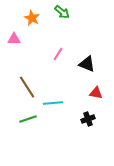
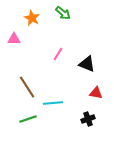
green arrow: moved 1 px right, 1 px down
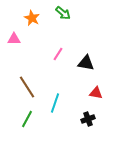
black triangle: moved 1 px left, 1 px up; rotated 12 degrees counterclockwise
cyan line: moved 2 px right; rotated 66 degrees counterclockwise
green line: moved 1 px left; rotated 42 degrees counterclockwise
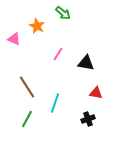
orange star: moved 5 px right, 8 px down
pink triangle: rotated 24 degrees clockwise
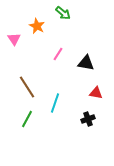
pink triangle: rotated 32 degrees clockwise
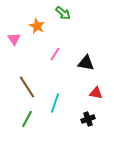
pink line: moved 3 px left
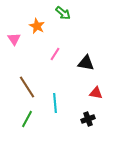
cyan line: rotated 24 degrees counterclockwise
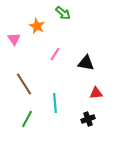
brown line: moved 3 px left, 3 px up
red triangle: rotated 16 degrees counterclockwise
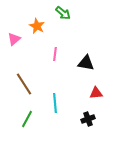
pink triangle: rotated 24 degrees clockwise
pink line: rotated 24 degrees counterclockwise
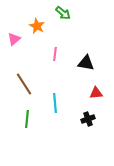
green line: rotated 24 degrees counterclockwise
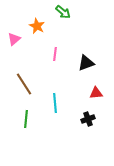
green arrow: moved 1 px up
black triangle: rotated 30 degrees counterclockwise
green line: moved 1 px left
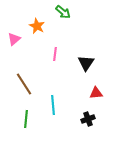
black triangle: rotated 36 degrees counterclockwise
cyan line: moved 2 px left, 2 px down
